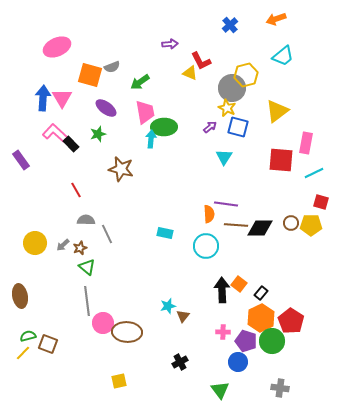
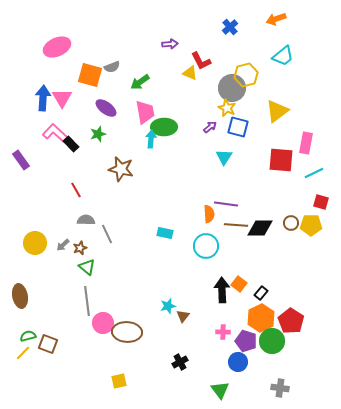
blue cross at (230, 25): moved 2 px down
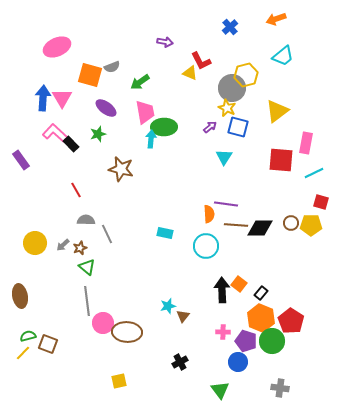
purple arrow at (170, 44): moved 5 px left, 2 px up; rotated 14 degrees clockwise
orange hexagon at (261, 318): rotated 12 degrees counterclockwise
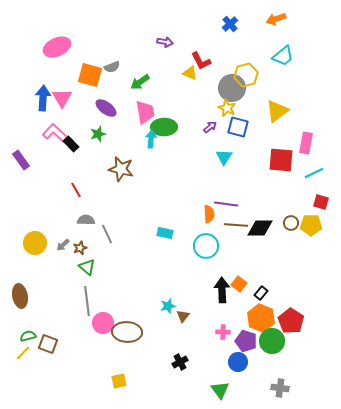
blue cross at (230, 27): moved 3 px up
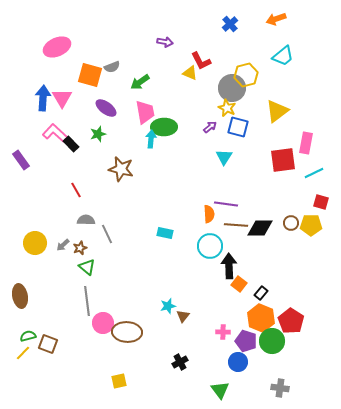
red square at (281, 160): moved 2 px right; rotated 12 degrees counterclockwise
cyan circle at (206, 246): moved 4 px right
black arrow at (222, 290): moved 7 px right, 24 px up
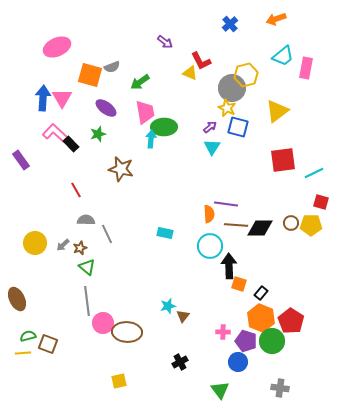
purple arrow at (165, 42): rotated 28 degrees clockwise
pink rectangle at (306, 143): moved 75 px up
cyan triangle at (224, 157): moved 12 px left, 10 px up
orange square at (239, 284): rotated 21 degrees counterclockwise
brown ellipse at (20, 296): moved 3 px left, 3 px down; rotated 15 degrees counterclockwise
yellow line at (23, 353): rotated 42 degrees clockwise
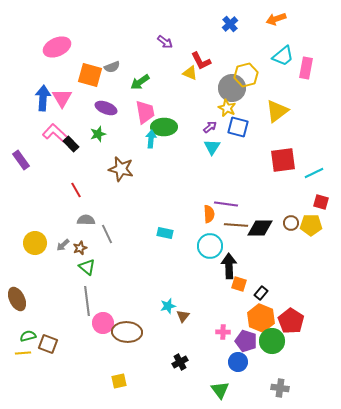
purple ellipse at (106, 108): rotated 15 degrees counterclockwise
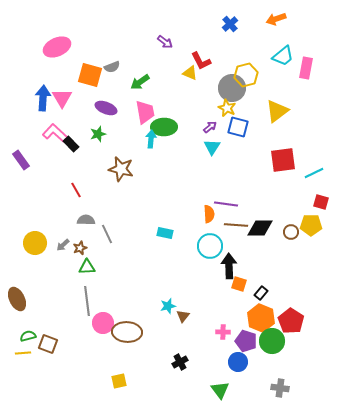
brown circle at (291, 223): moved 9 px down
green triangle at (87, 267): rotated 42 degrees counterclockwise
